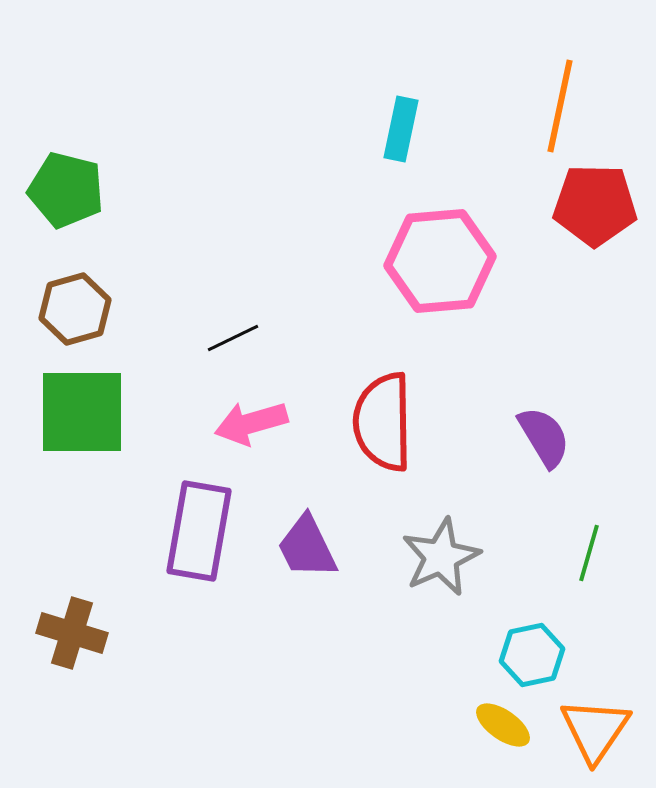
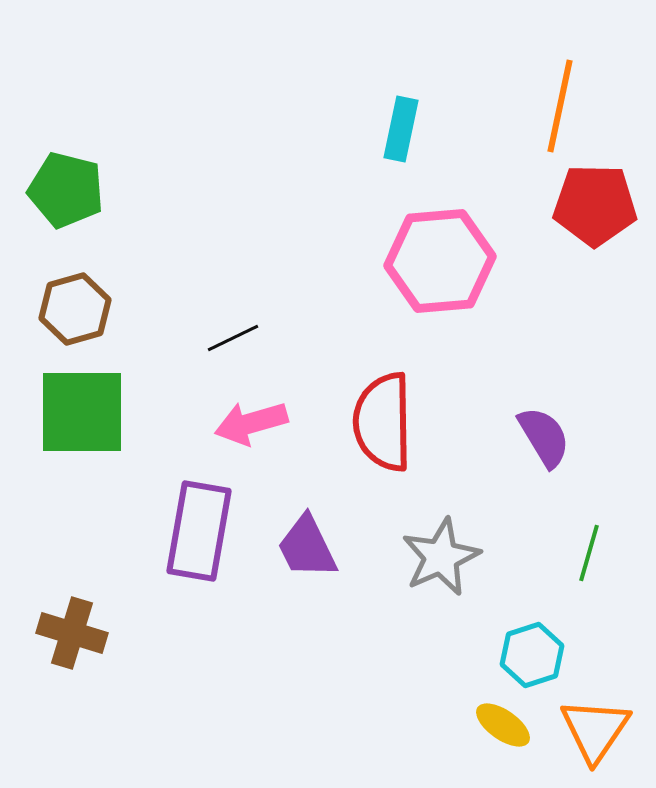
cyan hexagon: rotated 6 degrees counterclockwise
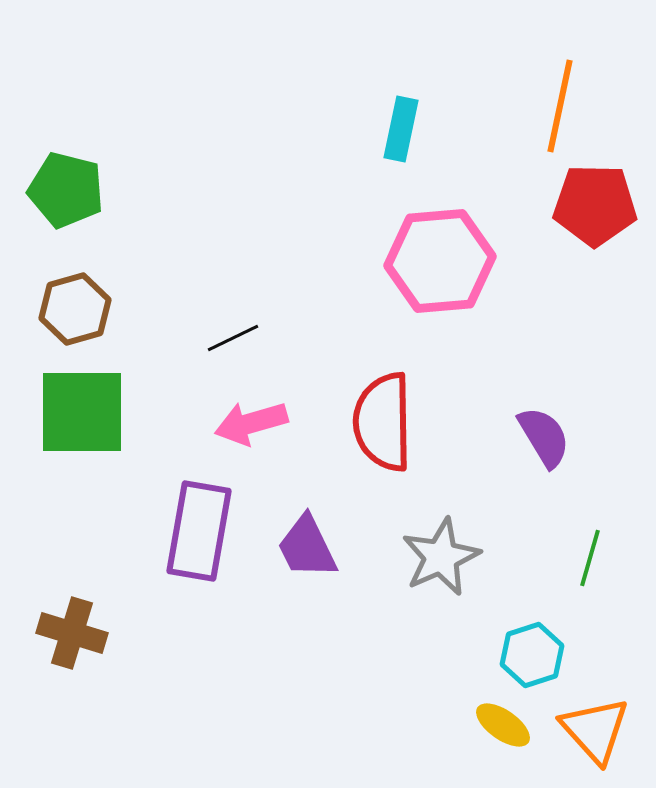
green line: moved 1 px right, 5 px down
orange triangle: rotated 16 degrees counterclockwise
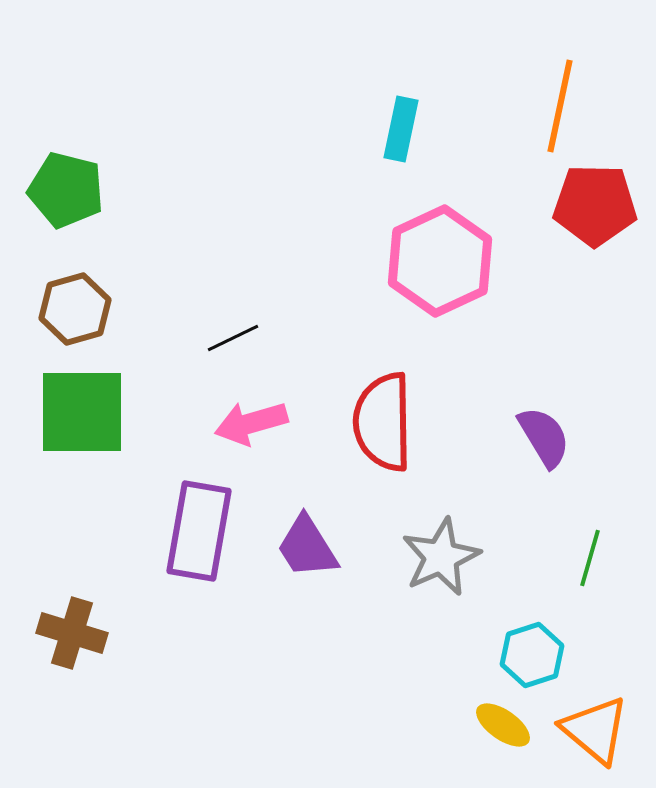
pink hexagon: rotated 20 degrees counterclockwise
purple trapezoid: rotated 6 degrees counterclockwise
orange triangle: rotated 8 degrees counterclockwise
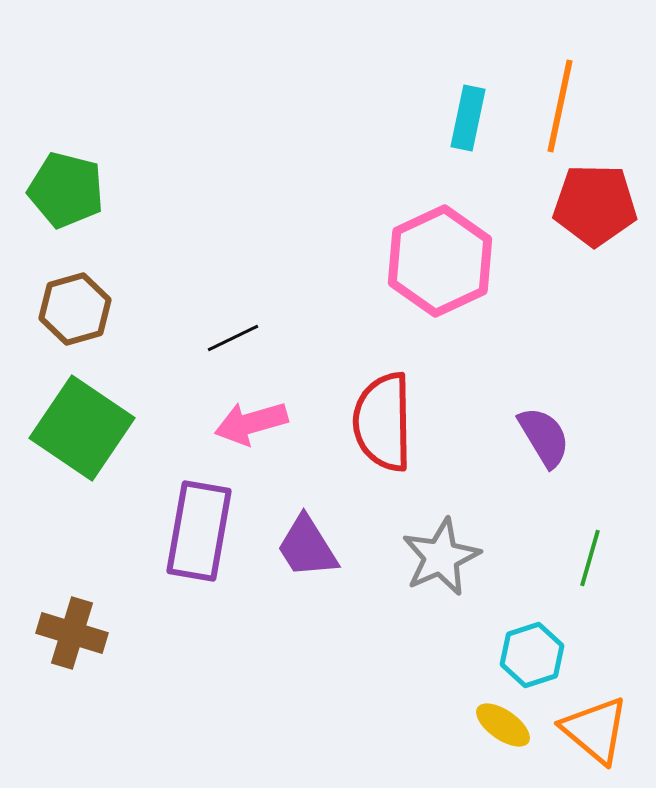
cyan rectangle: moved 67 px right, 11 px up
green square: moved 16 px down; rotated 34 degrees clockwise
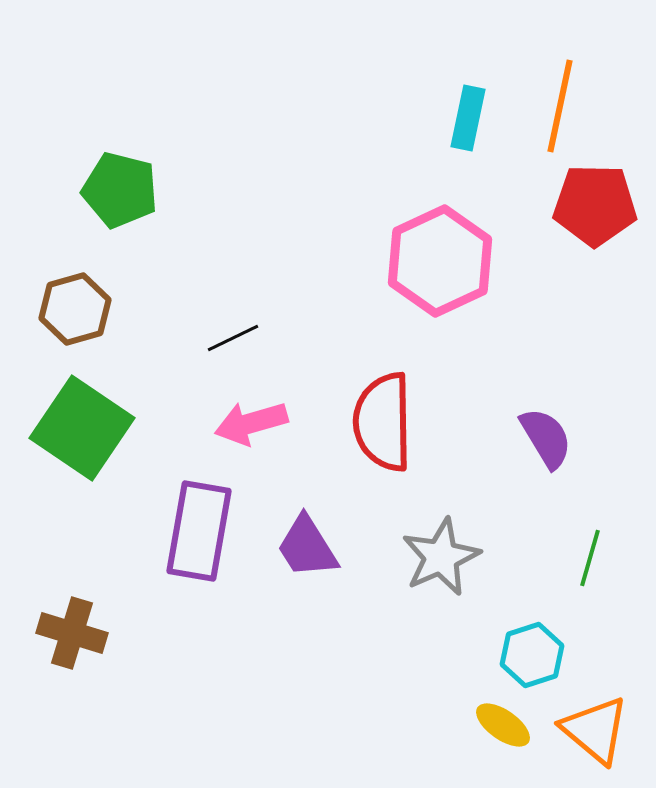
green pentagon: moved 54 px right
purple semicircle: moved 2 px right, 1 px down
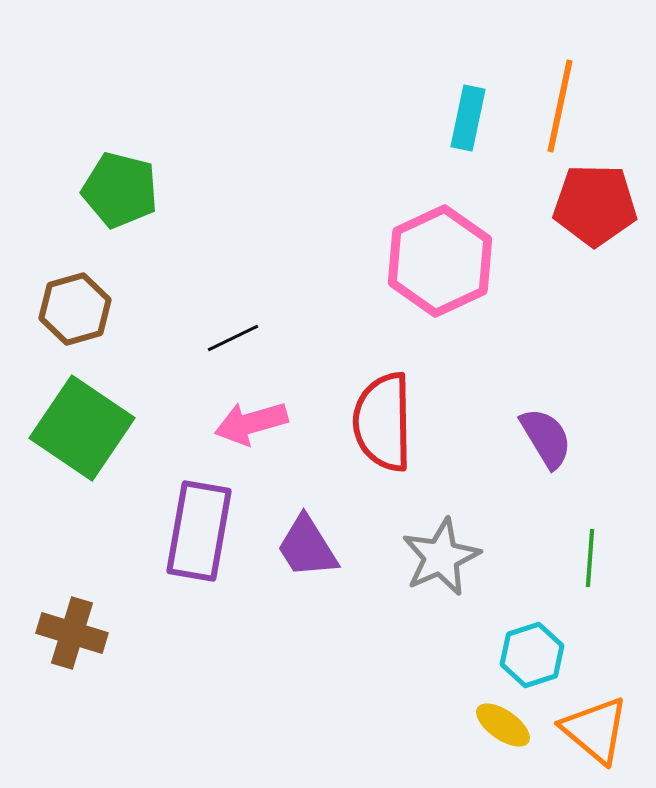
green line: rotated 12 degrees counterclockwise
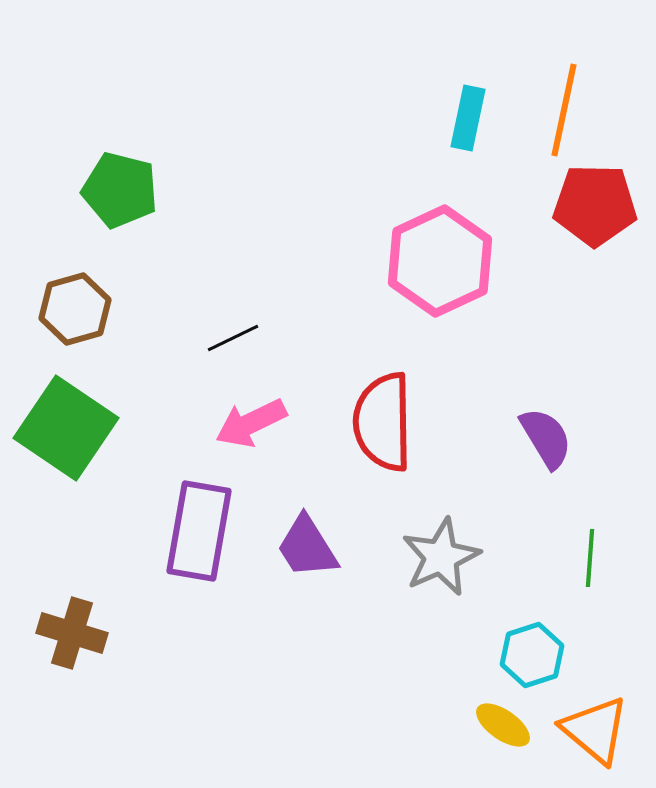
orange line: moved 4 px right, 4 px down
pink arrow: rotated 10 degrees counterclockwise
green square: moved 16 px left
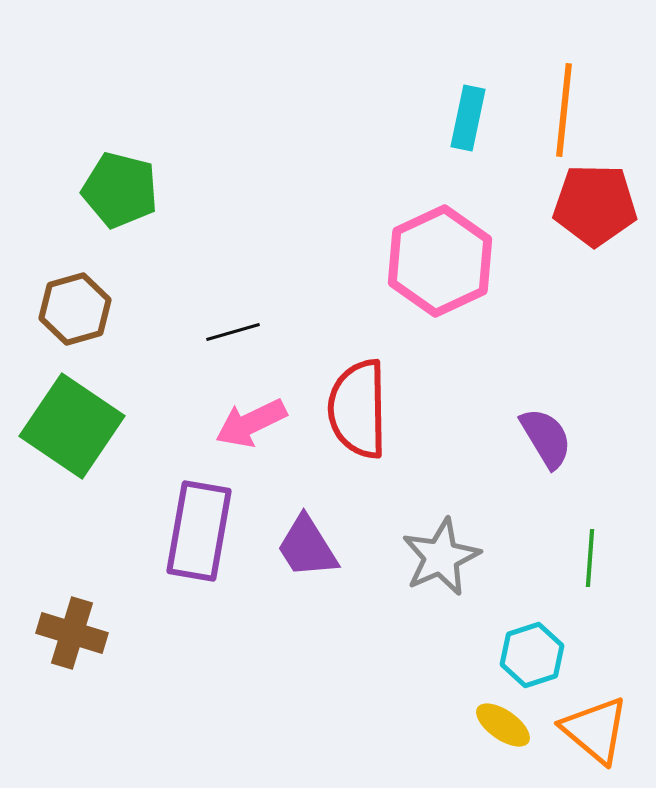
orange line: rotated 6 degrees counterclockwise
black line: moved 6 px up; rotated 10 degrees clockwise
red semicircle: moved 25 px left, 13 px up
green square: moved 6 px right, 2 px up
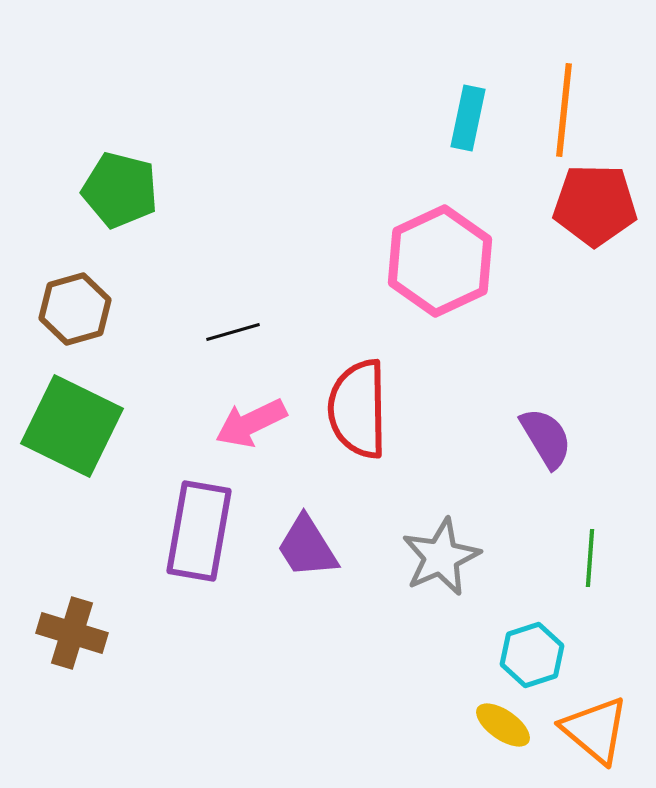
green square: rotated 8 degrees counterclockwise
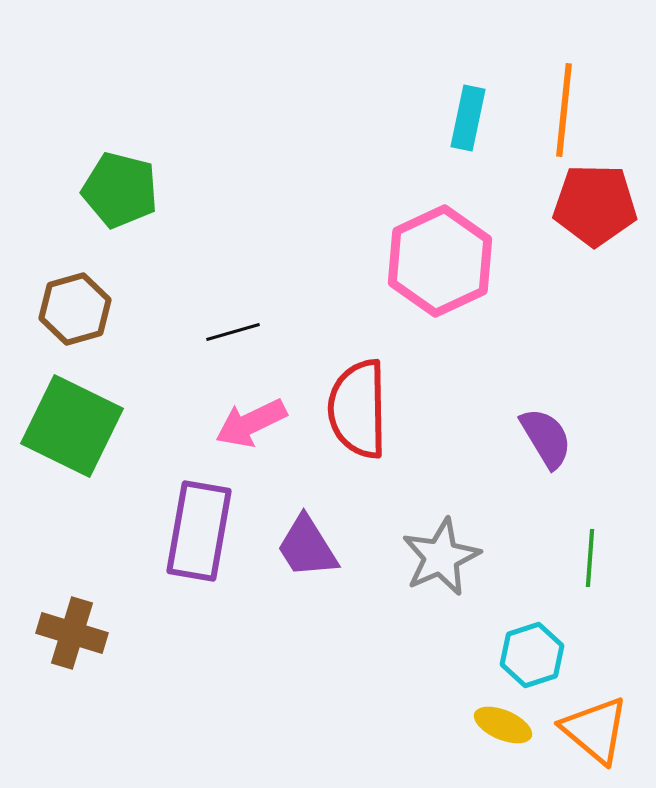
yellow ellipse: rotated 12 degrees counterclockwise
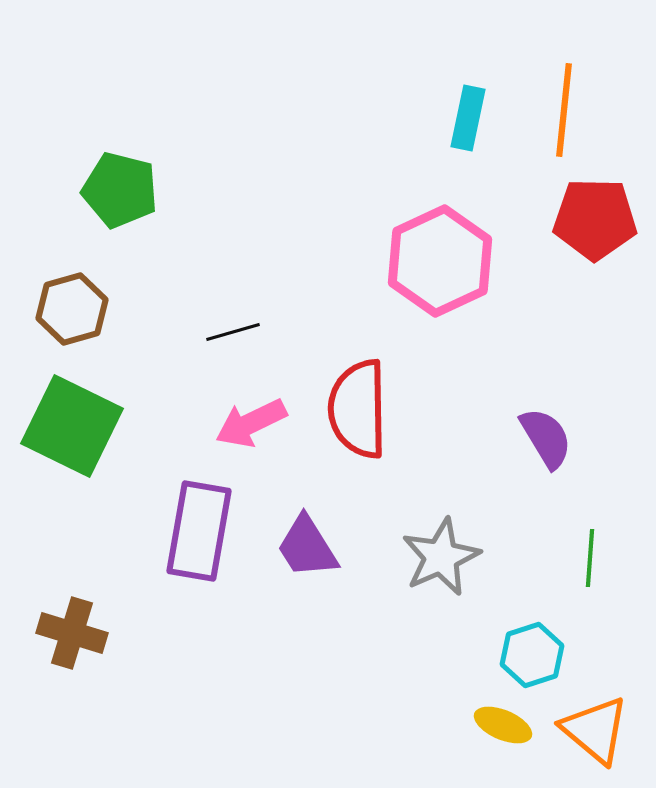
red pentagon: moved 14 px down
brown hexagon: moved 3 px left
